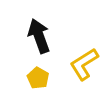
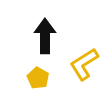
black arrow: moved 6 px right; rotated 20 degrees clockwise
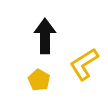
yellow pentagon: moved 1 px right, 2 px down
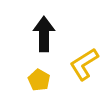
black arrow: moved 1 px left, 2 px up
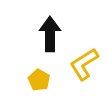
black arrow: moved 6 px right
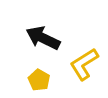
black arrow: moved 7 px left, 4 px down; rotated 64 degrees counterclockwise
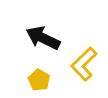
yellow L-shape: rotated 12 degrees counterclockwise
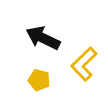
yellow pentagon: rotated 15 degrees counterclockwise
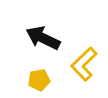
yellow pentagon: rotated 25 degrees counterclockwise
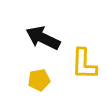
yellow L-shape: rotated 44 degrees counterclockwise
